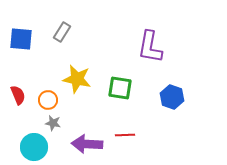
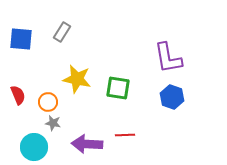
purple L-shape: moved 18 px right, 11 px down; rotated 20 degrees counterclockwise
green square: moved 2 px left
orange circle: moved 2 px down
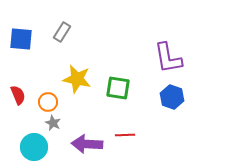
gray star: rotated 14 degrees clockwise
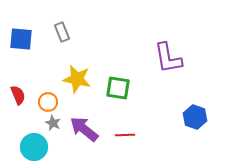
gray rectangle: rotated 54 degrees counterclockwise
blue hexagon: moved 23 px right, 20 px down
purple arrow: moved 3 px left, 15 px up; rotated 36 degrees clockwise
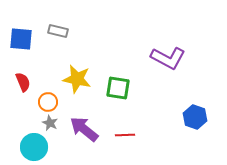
gray rectangle: moved 4 px left, 1 px up; rotated 54 degrees counterclockwise
purple L-shape: rotated 52 degrees counterclockwise
red semicircle: moved 5 px right, 13 px up
gray star: moved 3 px left
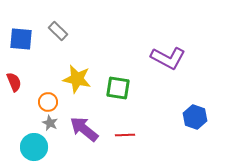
gray rectangle: rotated 30 degrees clockwise
red semicircle: moved 9 px left
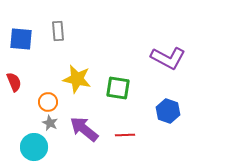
gray rectangle: rotated 42 degrees clockwise
blue hexagon: moved 27 px left, 6 px up
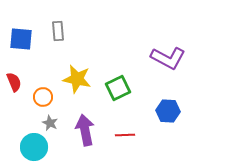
green square: rotated 35 degrees counterclockwise
orange circle: moved 5 px left, 5 px up
blue hexagon: rotated 15 degrees counterclockwise
purple arrow: moved 1 px right, 1 px down; rotated 40 degrees clockwise
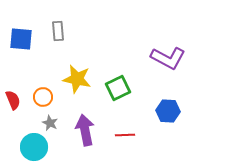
red semicircle: moved 1 px left, 18 px down
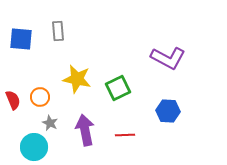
orange circle: moved 3 px left
